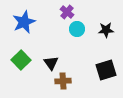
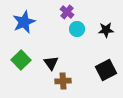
black square: rotated 10 degrees counterclockwise
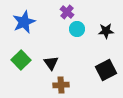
black star: moved 1 px down
brown cross: moved 2 px left, 4 px down
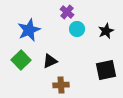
blue star: moved 5 px right, 8 px down
black star: rotated 21 degrees counterclockwise
black triangle: moved 1 px left, 2 px up; rotated 42 degrees clockwise
black square: rotated 15 degrees clockwise
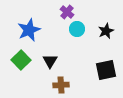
black triangle: rotated 35 degrees counterclockwise
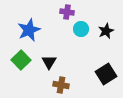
purple cross: rotated 32 degrees counterclockwise
cyan circle: moved 4 px right
black triangle: moved 1 px left, 1 px down
black square: moved 4 px down; rotated 20 degrees counterclockwise
brown cross: rotated 14 degrees clockwise
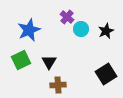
purple cross: moved 5 px down; rotated 32 degrees clockwise
green square: rotated 18 degrees clockwise
brown cross: moved 3 px left; rotated 14 degrees counterclockwise
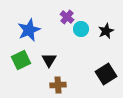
black triangle: moved 2 px up
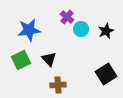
blue star: rotated 15 degrees clockwise
black triangle: moved 1 px up; rotated 14 degrees counterclockwise
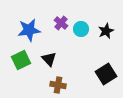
purple cross: moved 6 px left, 6 px down
brown cross: rotated 14 degrees clockwise
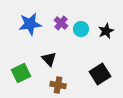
blue star: moved 1 px right, 6 px up
green square: moved 13 px down
black square: moved 6 px left
